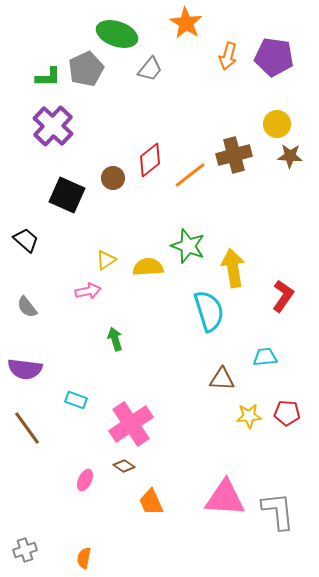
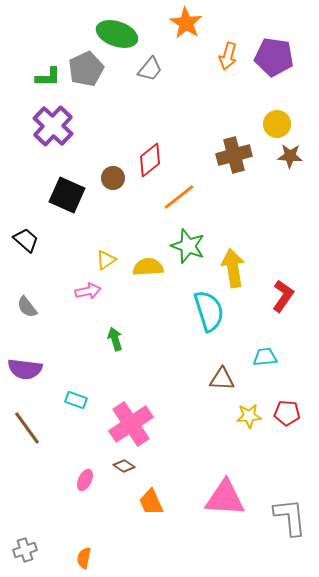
orange line: moved 11 px left, 22 px down
gray L-shape: moved 12 px right, 6 px down
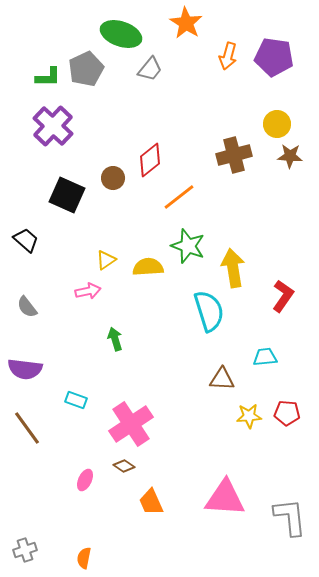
green ellipse: moved 4 px right
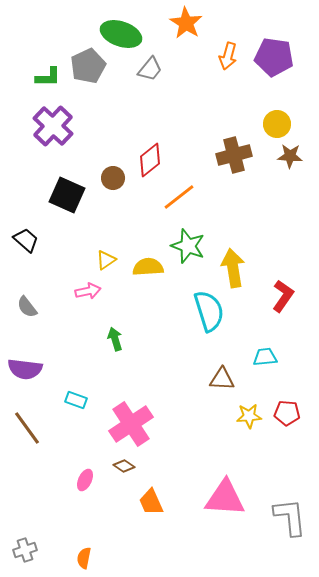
gray pentagon: moved 2 px right, 3 px up
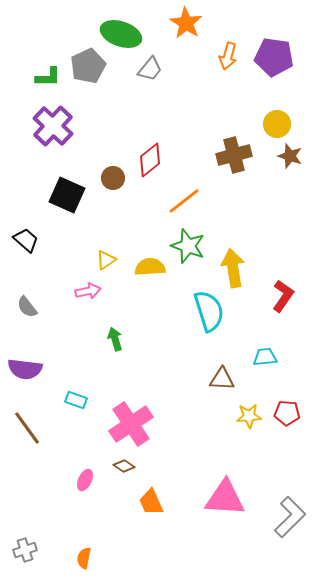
brown star: rotated 15 degrees clockwise
orange line: moved 5 px right, 4 px down
yellow semicircle: moved 2 px right
gray L-shape: rotated 51 degrees clockwise
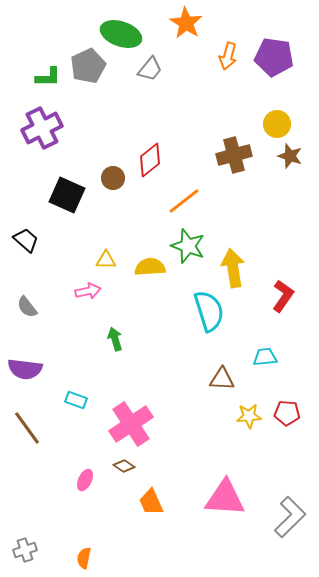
purple cross: moved 11 px left, 2 px down; rotated 21 degrees clockwise
yellow triangle: rotated 35 degrees clockwise
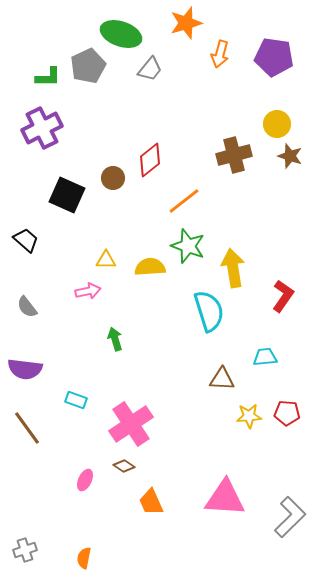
orange star: rotated 24 degrees clockwise
orange arrow: moved 8 px left, 2 px up
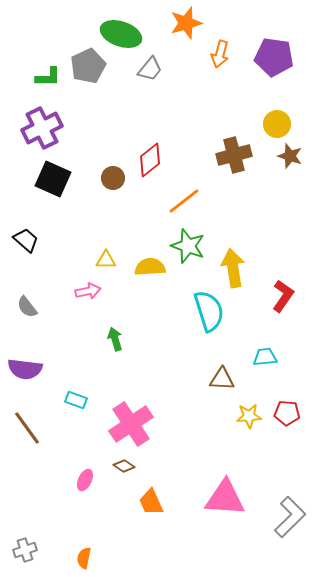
black square: moved 14 px left, 16 px up
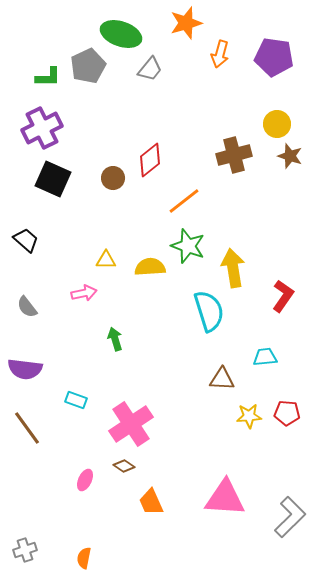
pink arrow: moved 4 px left, 2 px down
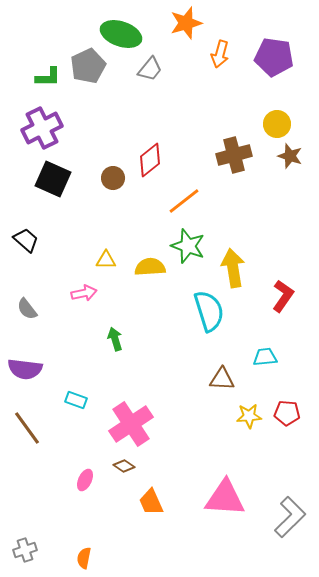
gray semicircle: moved 2 px down
